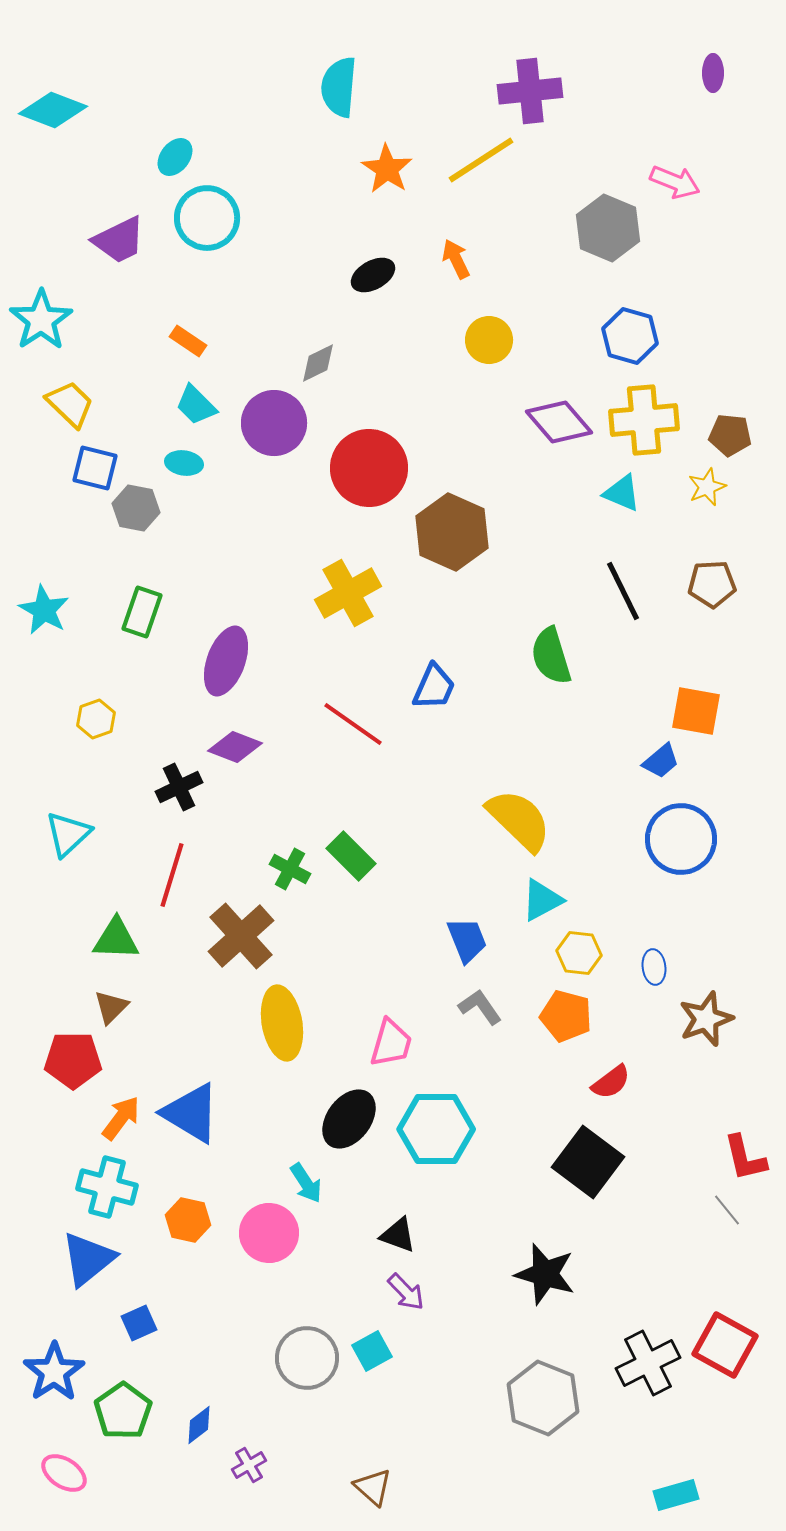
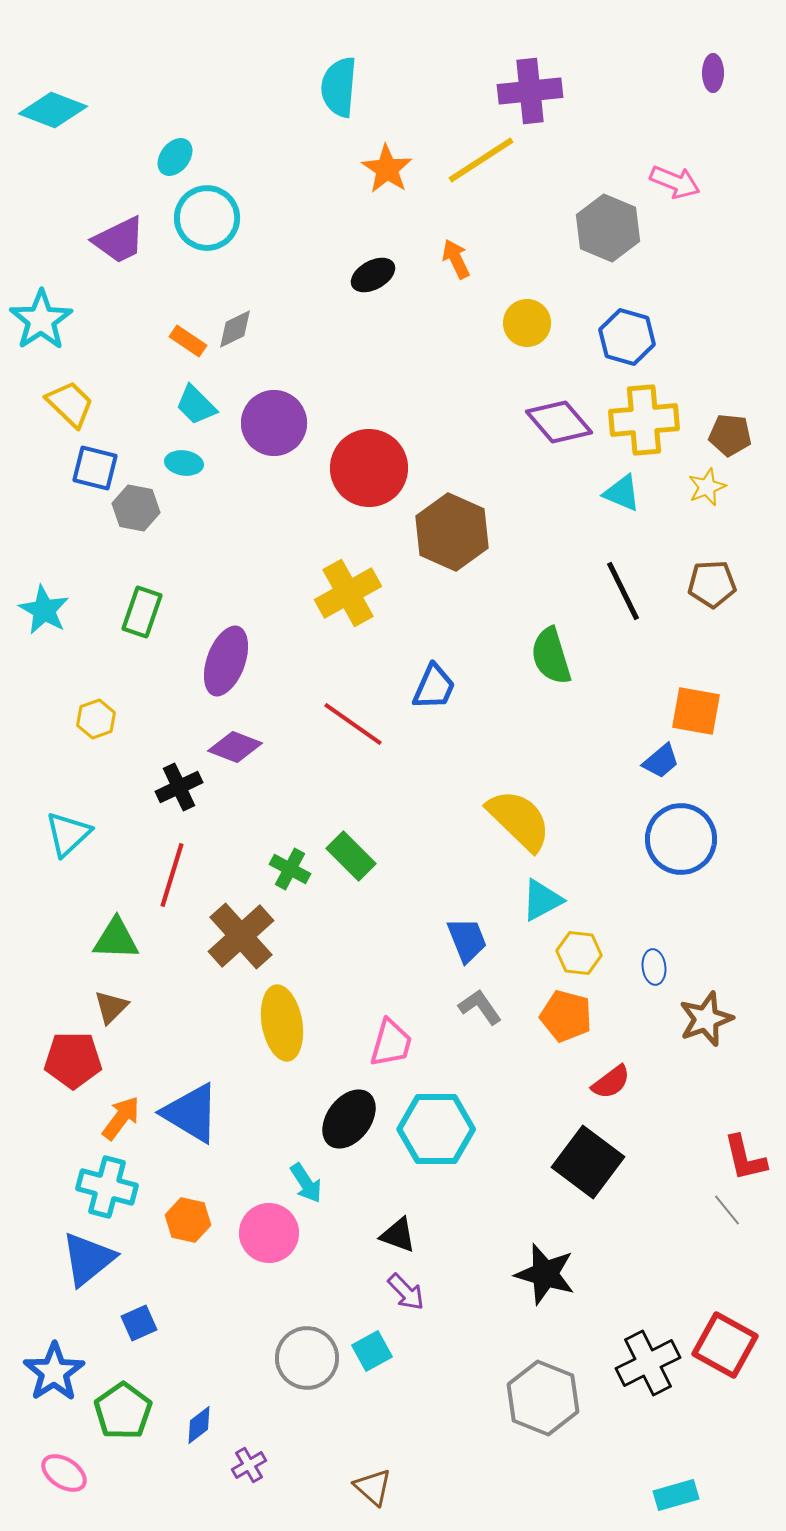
blue hexagon at (630, 336): moved 3 px left, 1 px down
yellow circle at (489, 340): moved 38 px right, 17 px up
gray diamond at (318, 363): moved 83 px left, 34 px up
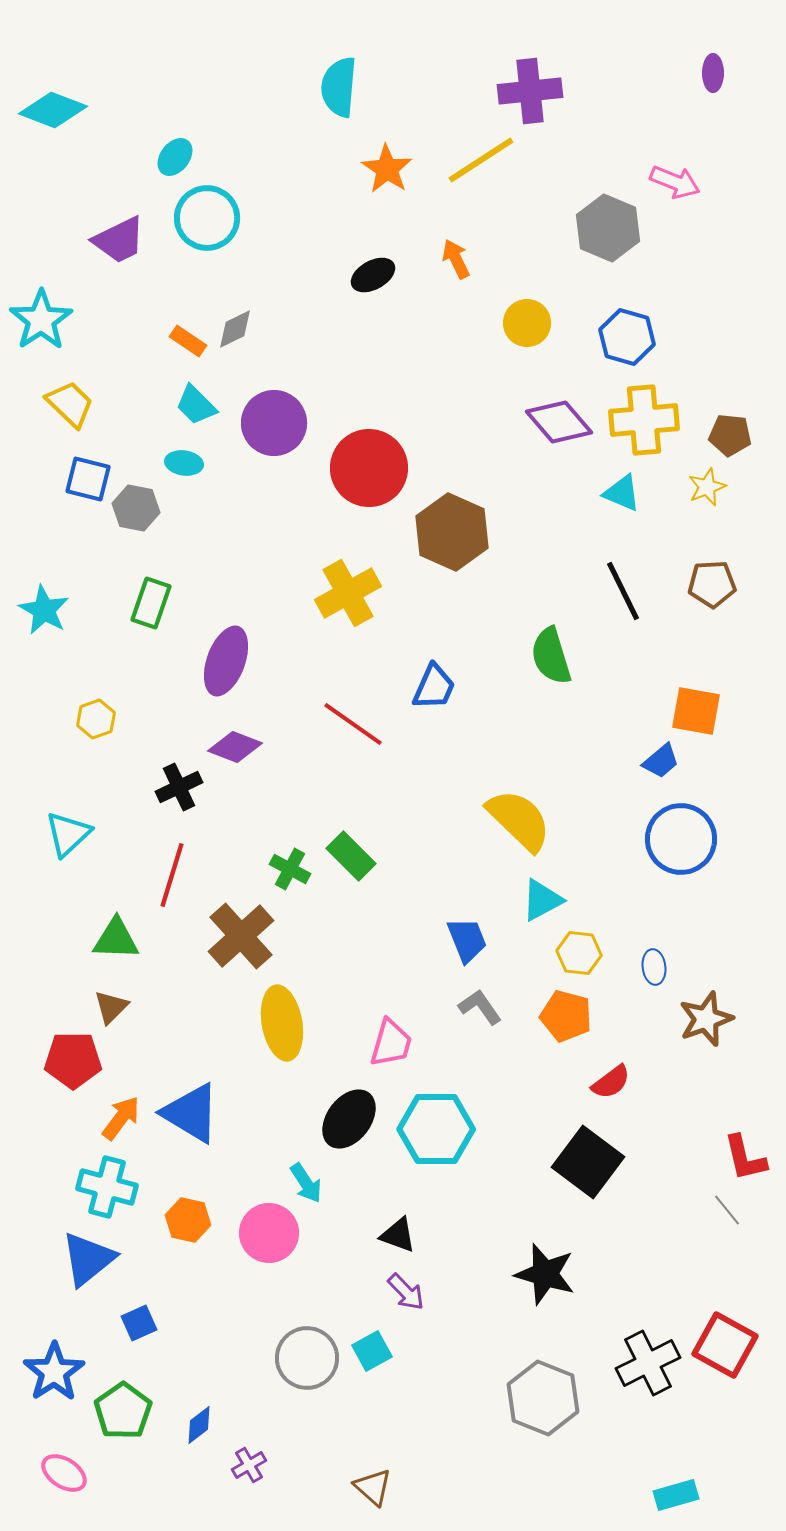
blue square at (95, 468): moved 7 px left, 11 px down
green rectangle at (142, 612): moved 9 px right, 9 px up
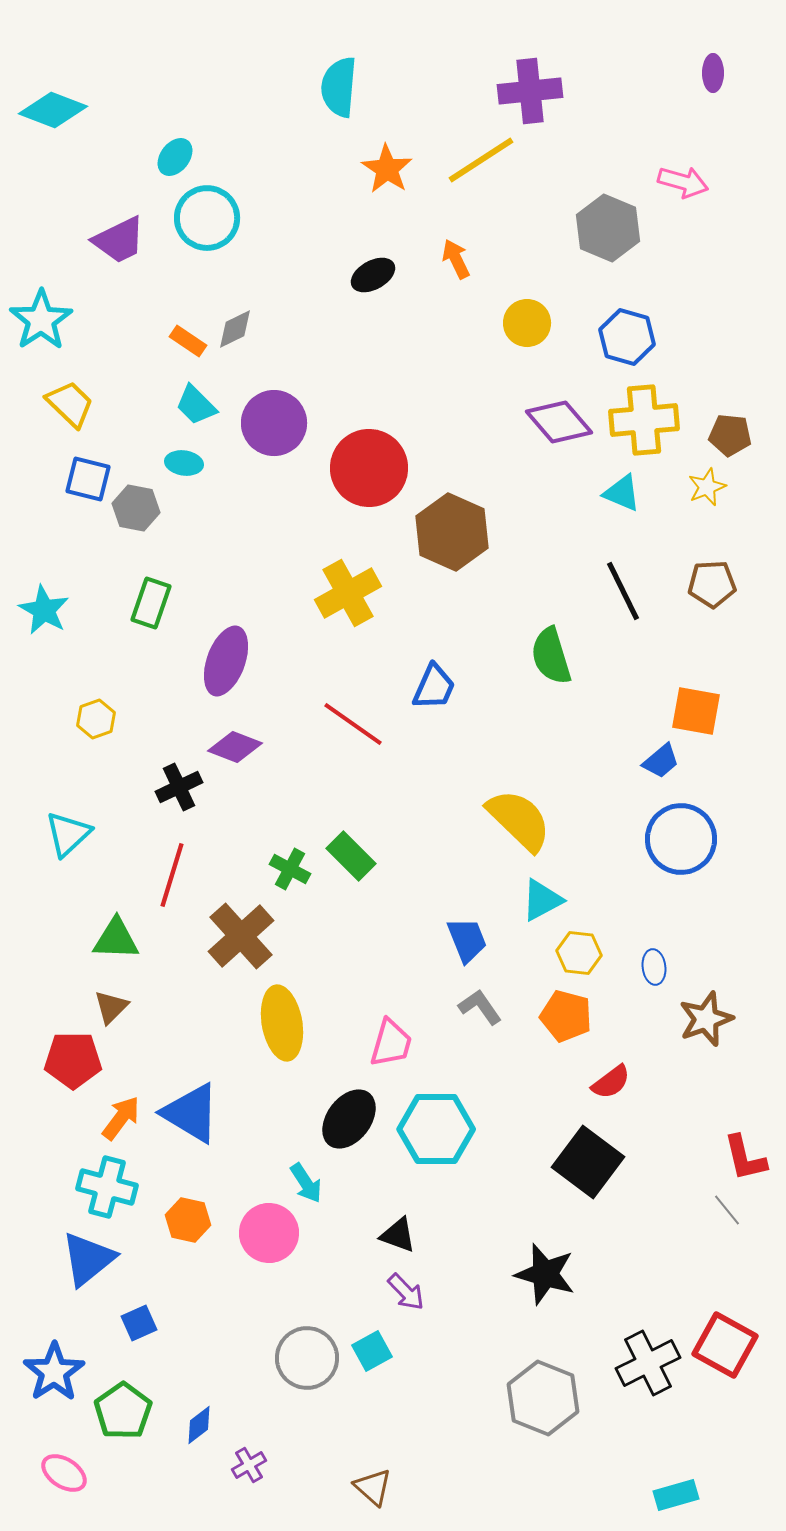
pink arrow at (675, 182): moved 8 px right; rotated 6 degrees counterclockwise
